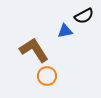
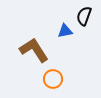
black semicircle: rotated 138 degrees clockwise
orange circle: moved 6 px right, 3 px down
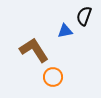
orange circle: moved 2 px up
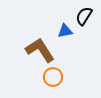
black semicircle: rotated 12 degrees clockwise
brown L-shape: moved 6 px right
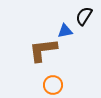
brown L-shape: moved 3 px right; rotated 64 degrees counterclockwise
orange circle: moved 8 px down
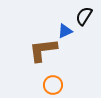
blue triangle: rotated 14 degrees counterclockwise
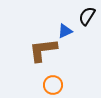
black semicircle: moved 3 px right
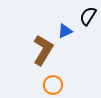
black semicircle: moved 1 px right
brown L-shape: rotated 128 degrees clockwise
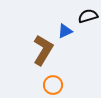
black semicircle: rotated 42 degrees clockwise
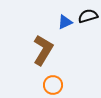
blue triangle: moved 9 px up
